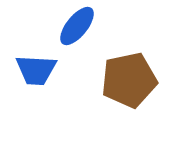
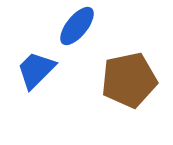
blue trapezoid: rotated 132 degrees clockwise
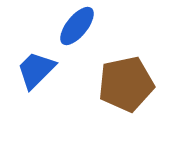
brown pentagon: moved 3 px left, 4 px down
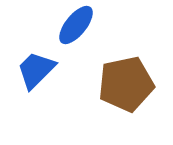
blue ellipse: moved 1 px left, 1 px up
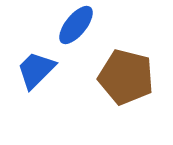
brown pentagon: moved 7 px up; rotated 26 degrees clockwise
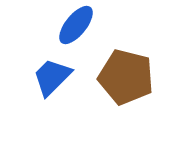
blue trapezoid: moved 16 px right, 7 px down
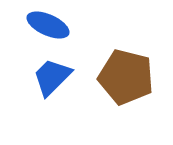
blue ellipse: moved 28 px left; rotated 75 degrees clockwise
